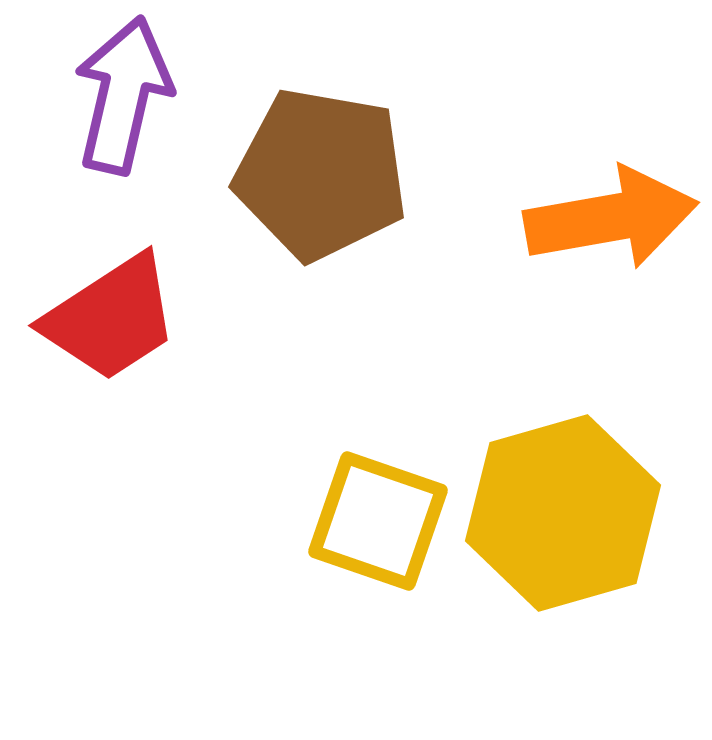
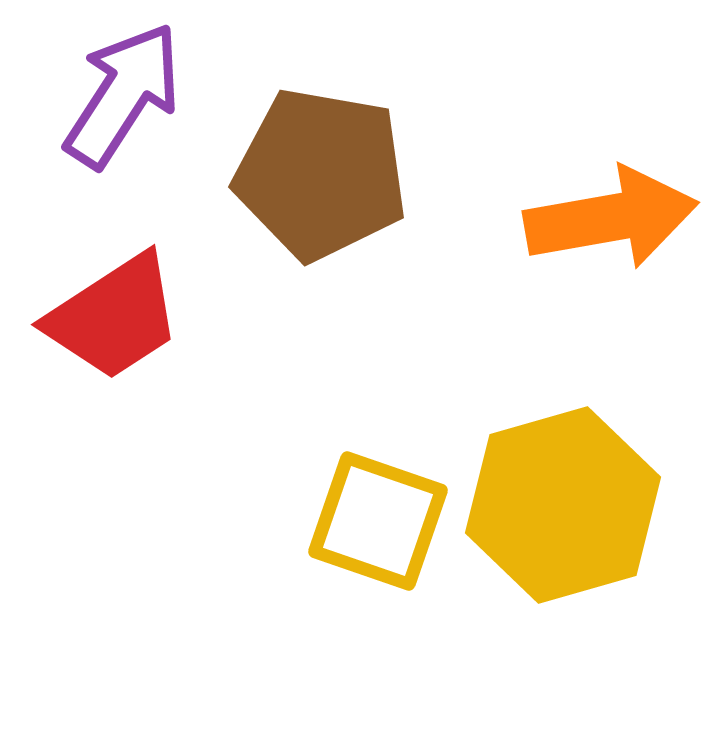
purple arrow: rotated 20 degrees clockwise
red trapezoid: moved 3 px right, 1 px up
yellow hexagon: moved 8 px up
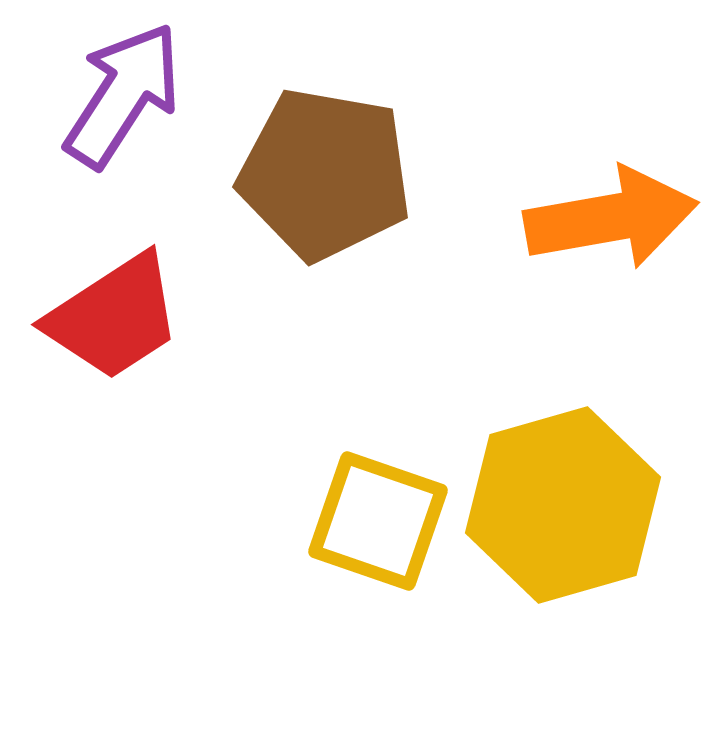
brown pentagon: moved 4 px right
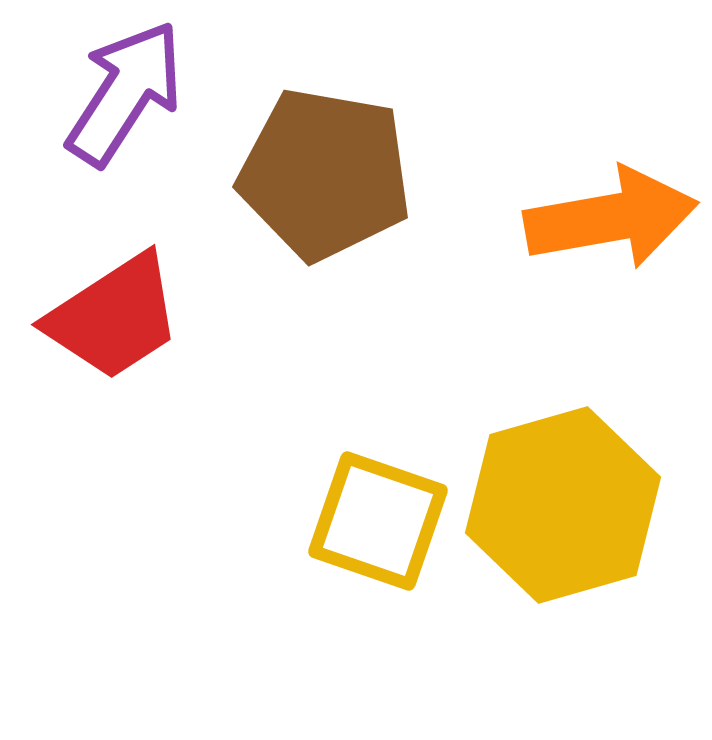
purple arrow: moved 2 px right, 2 px up
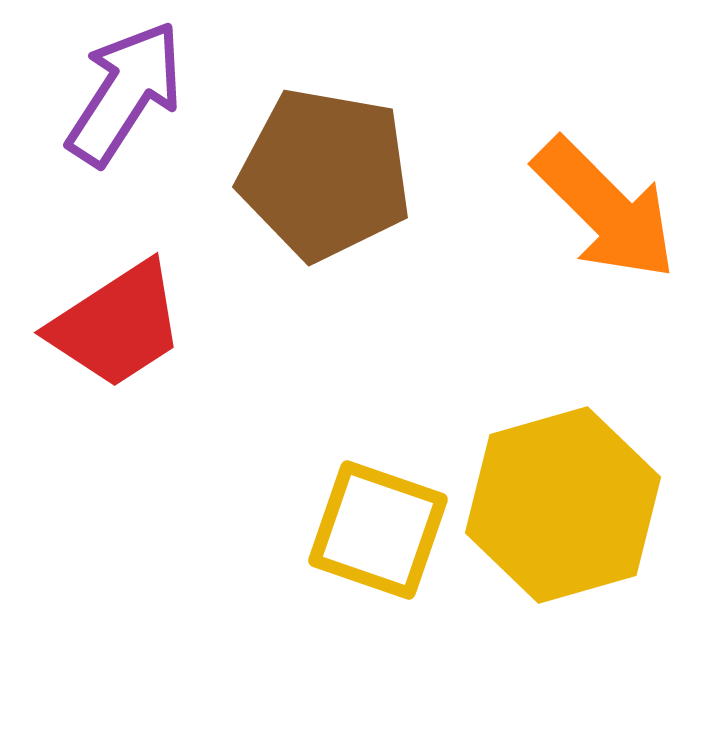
orange arrow: moved 6 px left, 9 px up; rotated 55 degrees clockwise
red trapezoid: moved 3 px right, 8 px down
yellow square: moved 9 px down
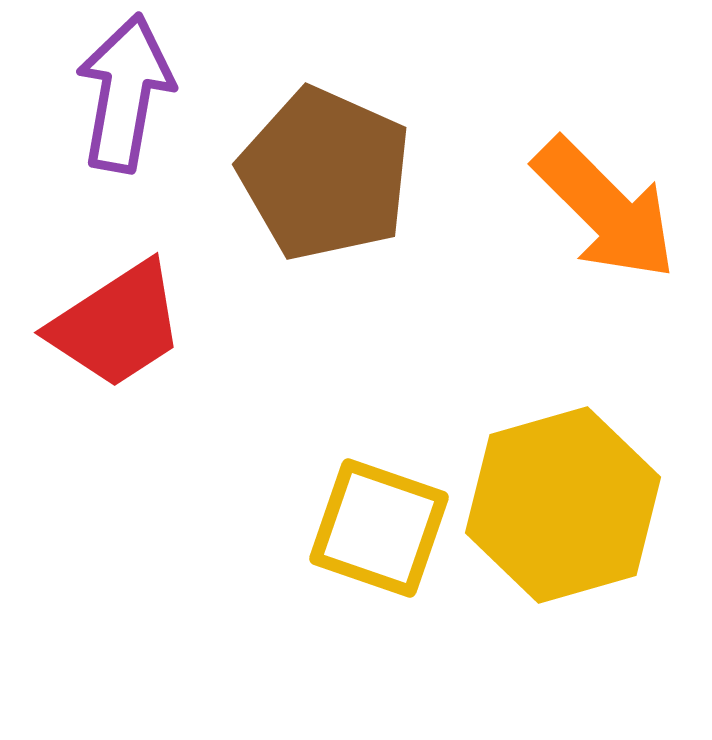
purple arrow: rotated 23 degrees counterclockwise
brown pentagon: rotated 14 degrees clockwise
yellow square: moved 1 px right, 2 px up
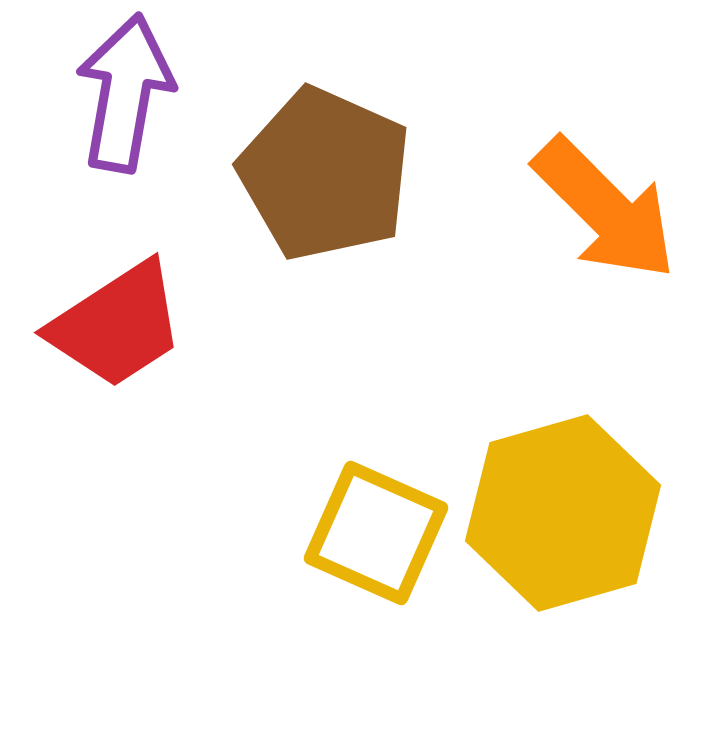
yellow hexagon: moved 8 px down
yellow square: moved 3 px left, 5 px down; rotated 5 degrees clockwise
